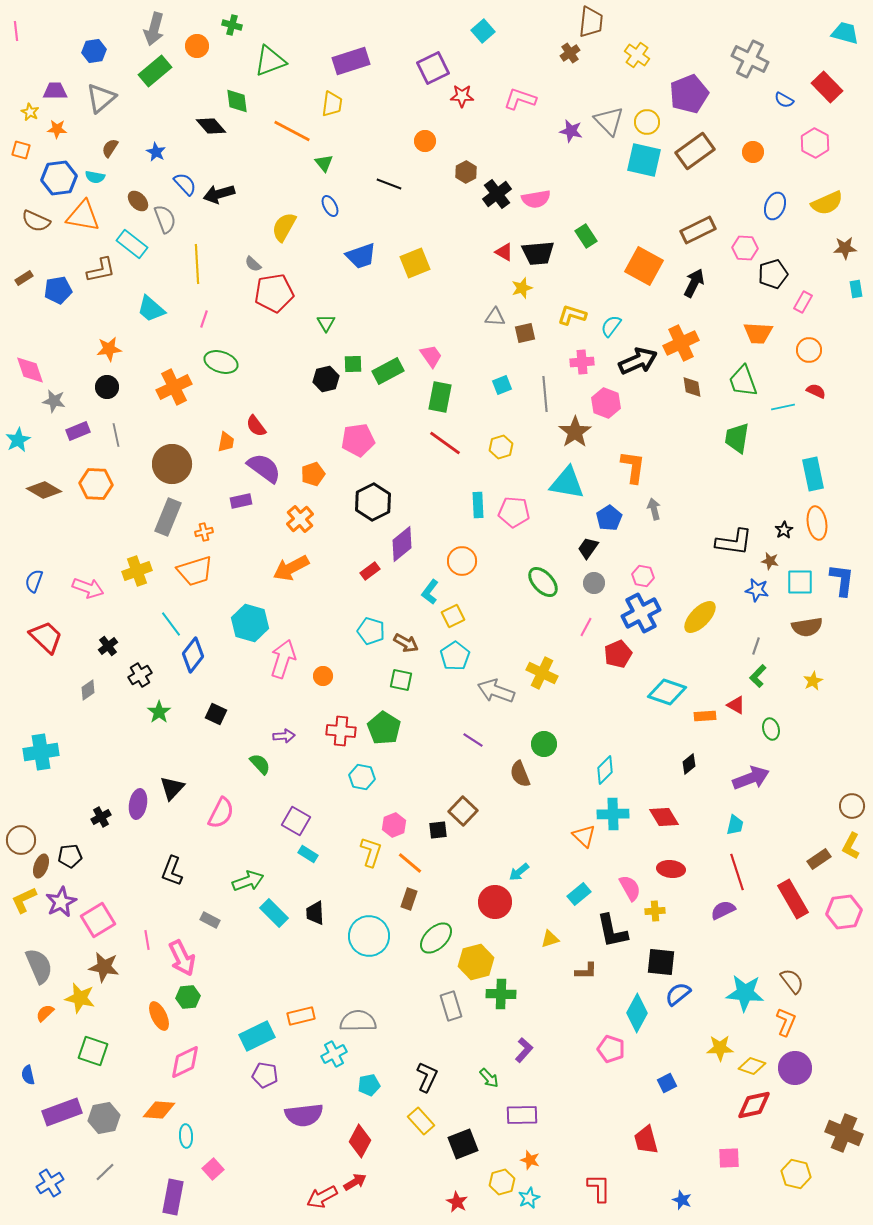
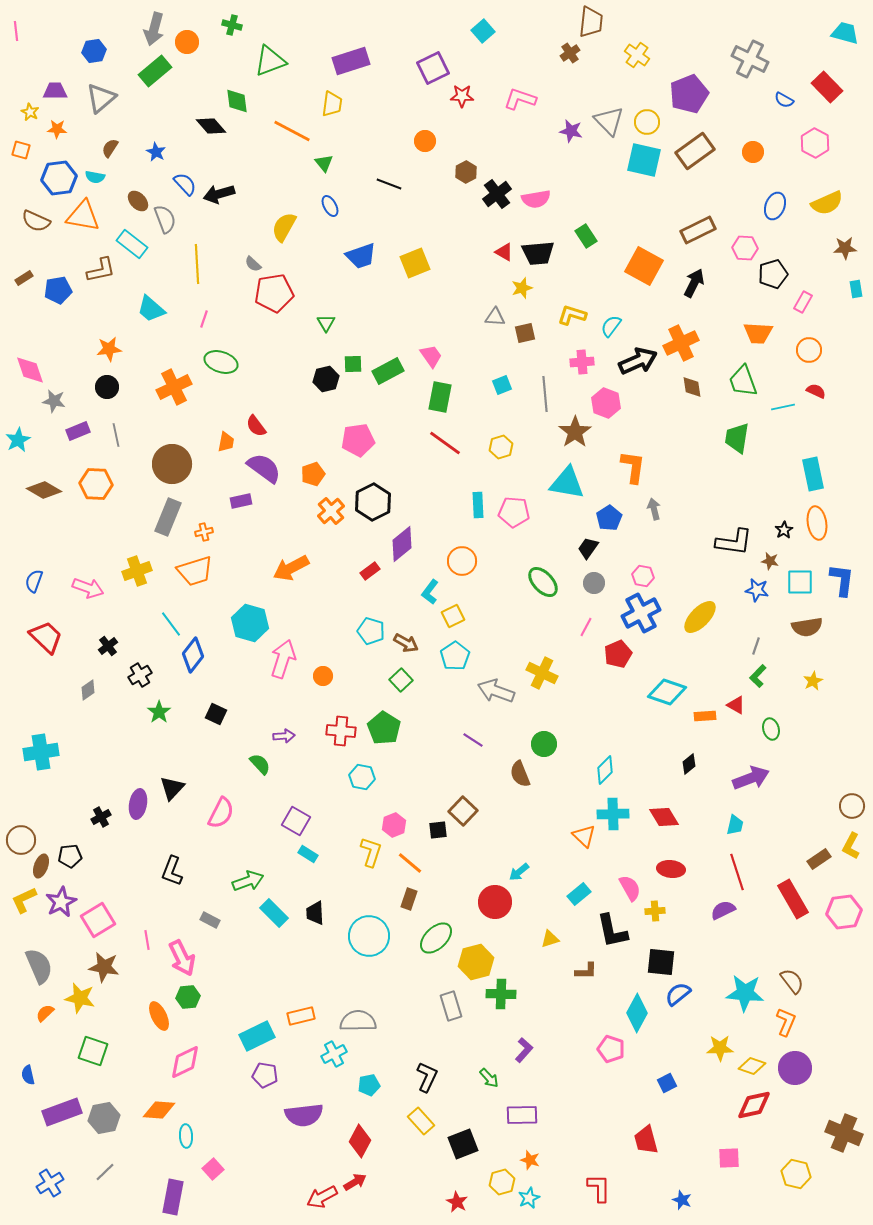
orange circle at (197, 46): moved 10 px left, 4 px up
orange cross at (300, 519): moved 31 px right, 8 px up
green square at (401, 680): rotated 35 degrees clockwise
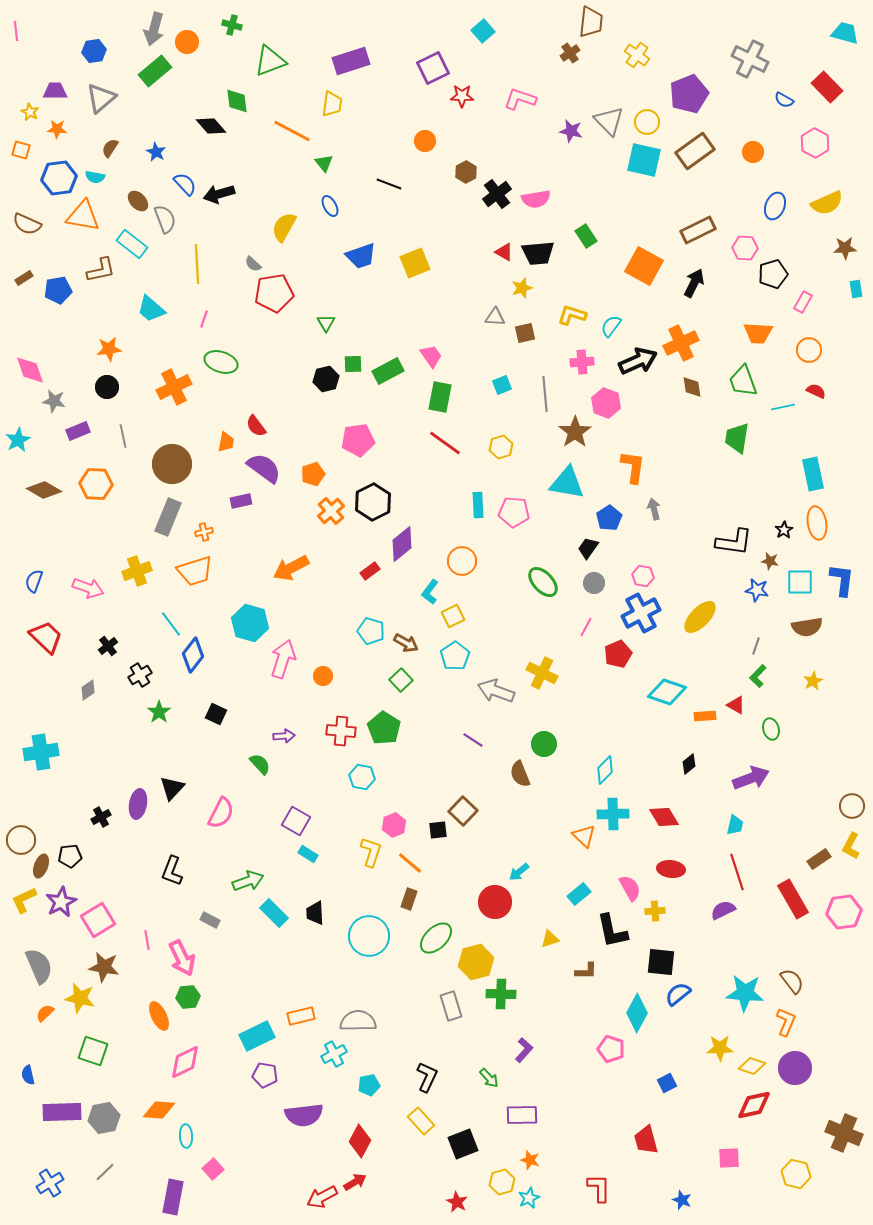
brown semicircle at (36, 221): moved 9 px left, 3 px down
gray line at (116, 435): moved 7 px right, 1 px down
purple rectangle at (62, 1112): rotated 18 degrees clockwise
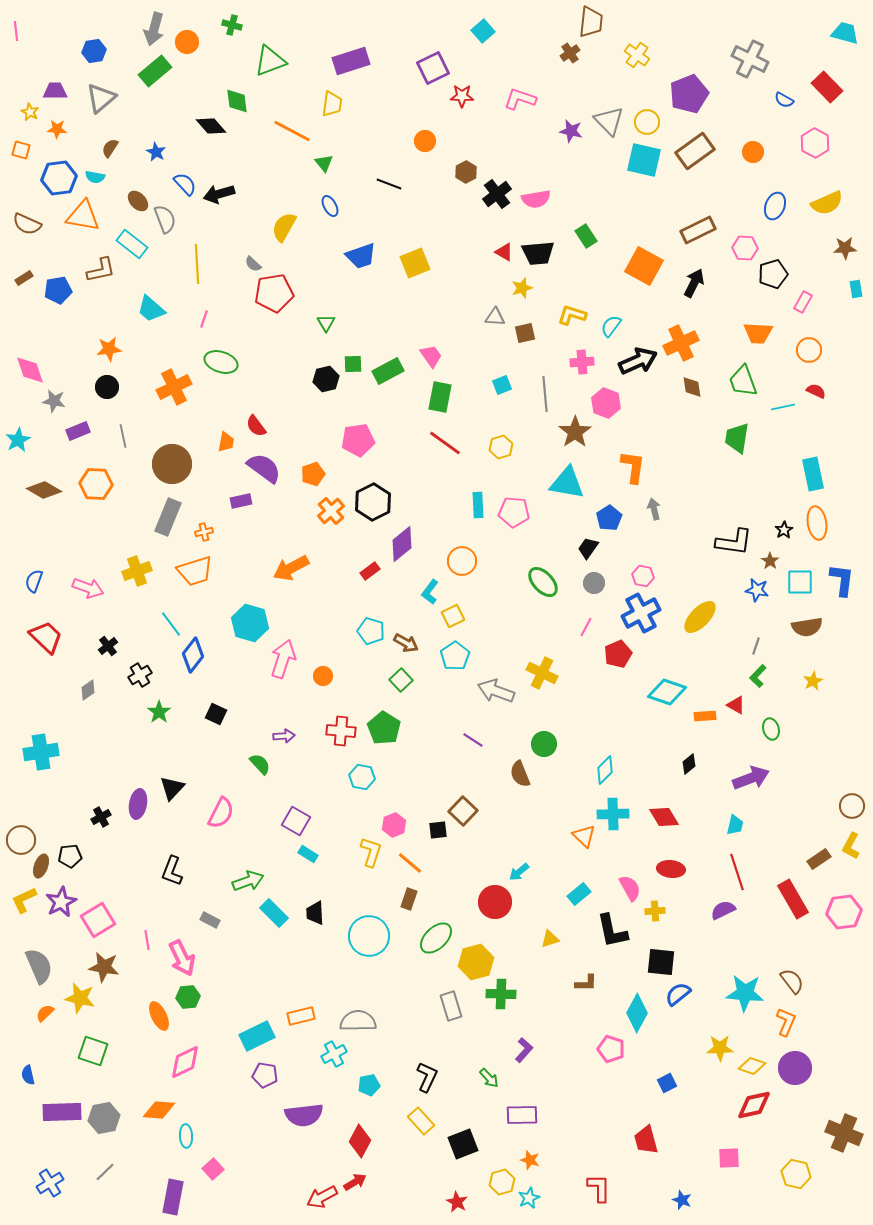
brown star at (770, 561): rotated 24 degrees clockwise
brown L-shape at (586, 971): moved 12 px down
